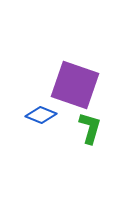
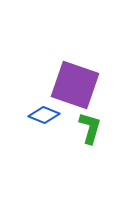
blue diamond: moved 3 px right
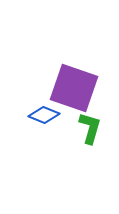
purple square: moved 1 px left, 3 px down
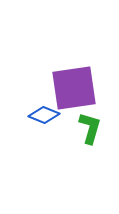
purple square: rotated 27 degrees counterclockwise
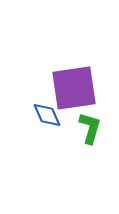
blue diamond: moved 3 px right; rotated 44 degrees clockwise
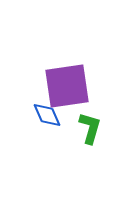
purple square: moved 7 px left, 2 px up
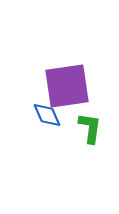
green L-shape: rotated 8 degrees counterclockwise
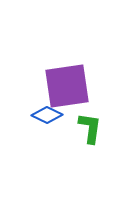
blue diamond: rotated 40 degrees counterclockwise
